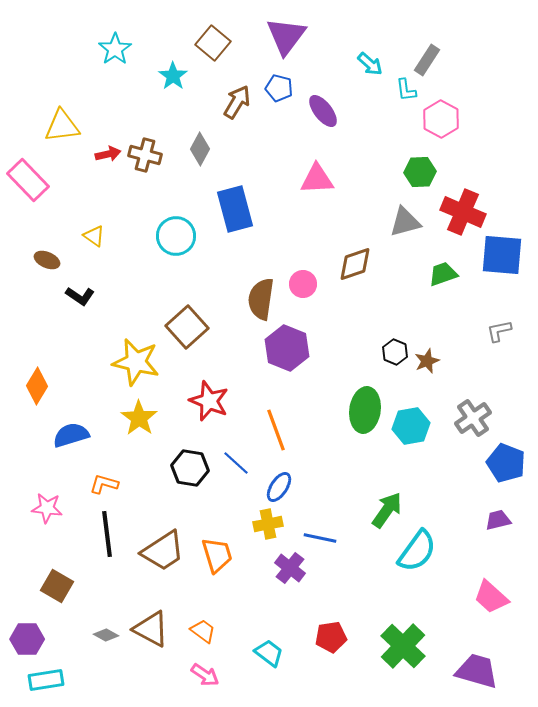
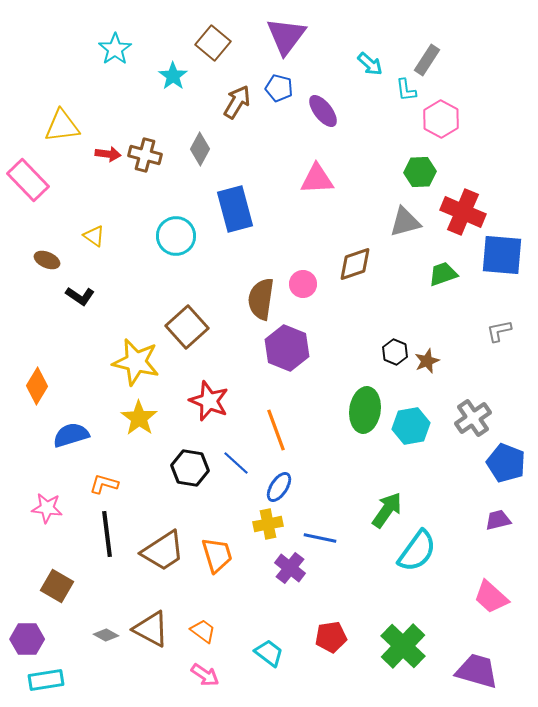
red arrow at (108, 154): rotated 20 degrees clockwise
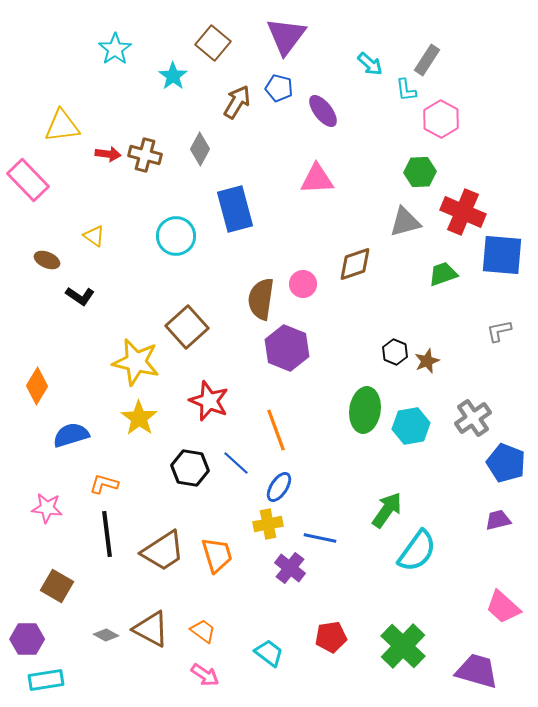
pink trapezoid at (491, 597): moved 12 px right, 10 px down
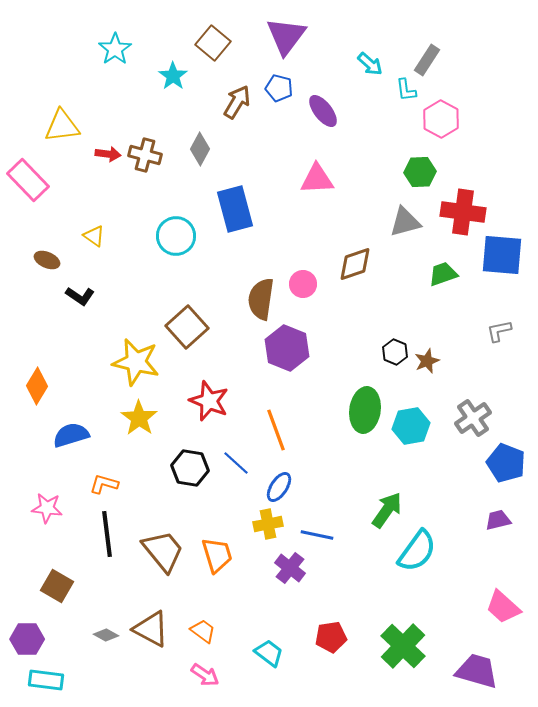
red cross at (463, 212): rotated 15 degrees counterclockwise
blue line at (320, 538): moved 3 px left, 3 px up
brown trapezoid at (163, 551): rotated 96 degrees counterclockwise
cyan rectangle at (46, 680): rotated 16 degrees clockwise
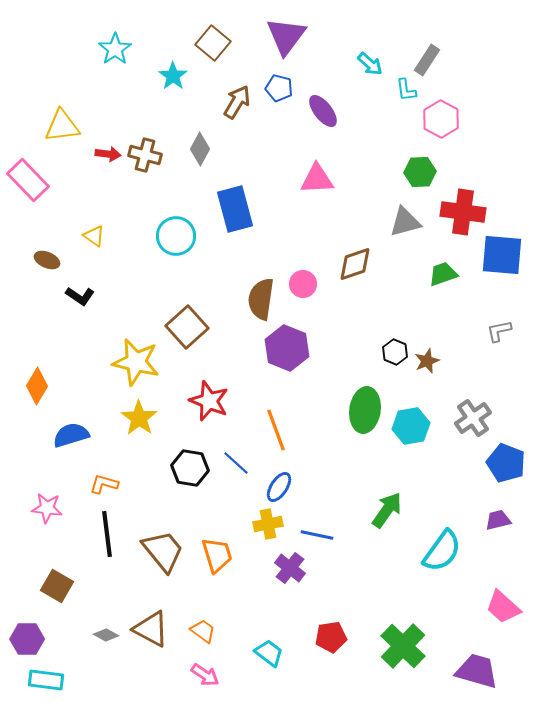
cyan semicircle at (417, 551): moved 25 px right
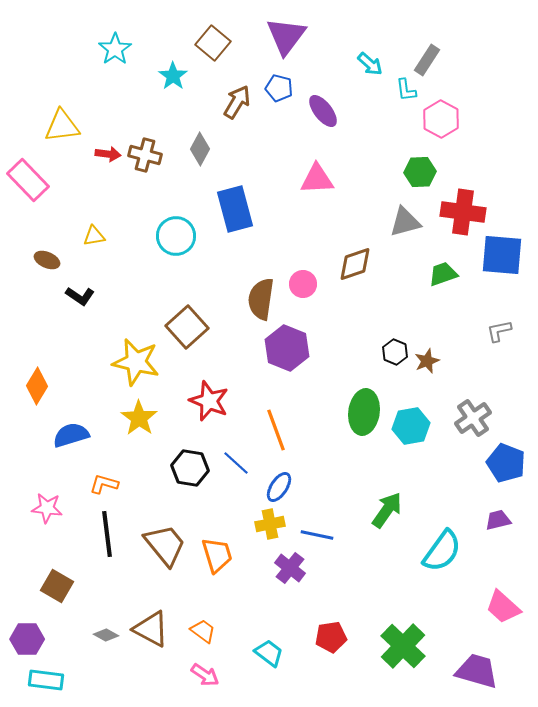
yellow triangle at (94, 236): rotated 45 degrees counterclockwise
green ellipse at (365, 410): moved 1 px left, 2 px down
yellow cross at (268, 524): moved 2 px right
brown trapezoid at (163, 551): moved 2 px right, 6 px up
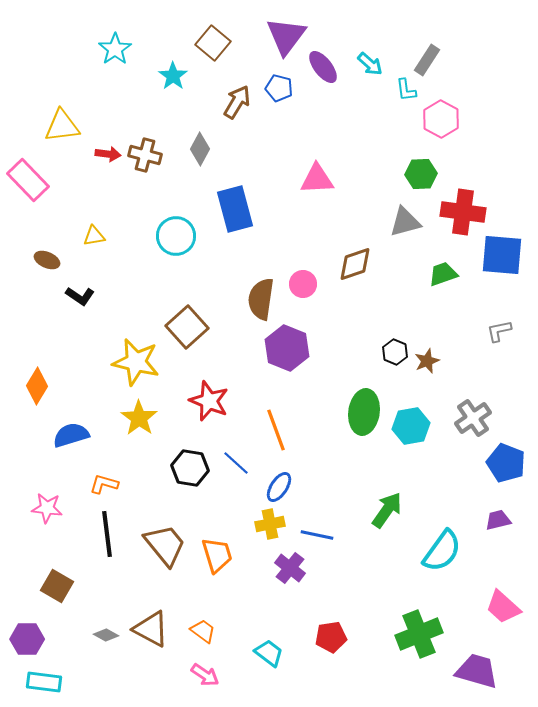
purple ellipse at (323, 111): moved 44 px up
green hexagon at (420, 172): moved 1 px right, 2 px down
green cross at (403, 646): moved 16 px right, 12 px up; rotated 24 degrees clockwise
cyan rectangle at (46, 680): moved 2 px left, 2 px down
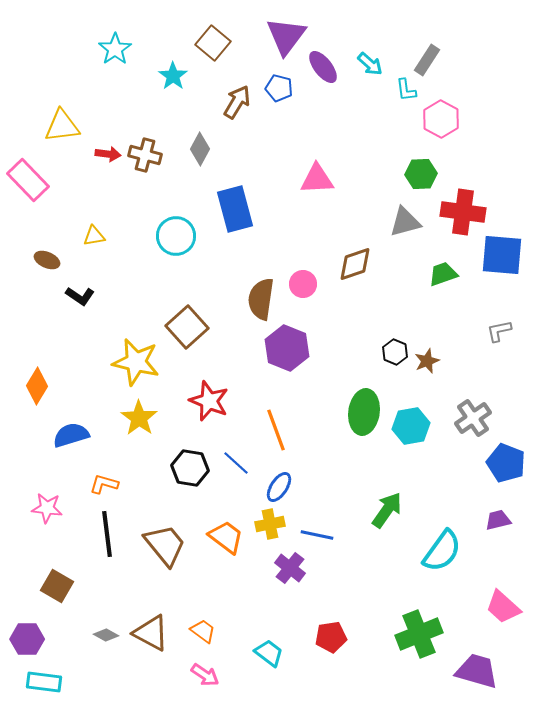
orange trapezoid at (217, 555): moved 9 px right, 18 px up; rotated 36 degrees counterclockwise
brown triangle at (151, 629): moved 4 px down
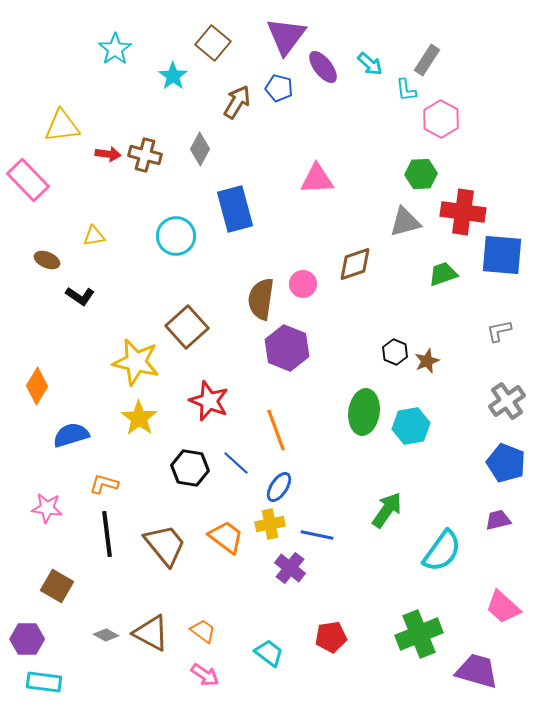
gray cross at (473, 418): moved 34 px right, 17 px up
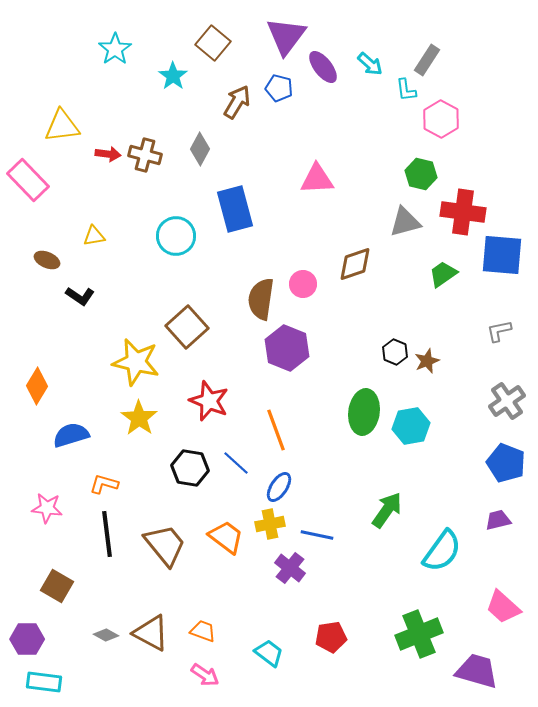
green hexagon at (421, 174): rotated 16 degrees clockwise
green trapezoid at (443, 274): rotated 16 degrees counterclockwise
orange trapezoid at (203, 631): rotated 16 degrees counterclockwise
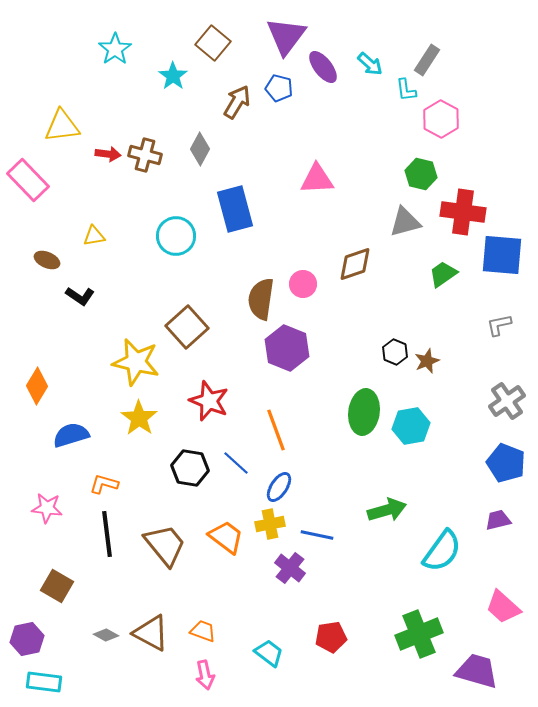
gray L-shape at (499, 331): moved 6 px up
green arrow at (387, 510): rotated 39 degrees clockwise
purple hexagon at (27, 639): rotated 12 degrees counterclockwise
pink arrow at (205, 675): rotated 44 degrees clockwise
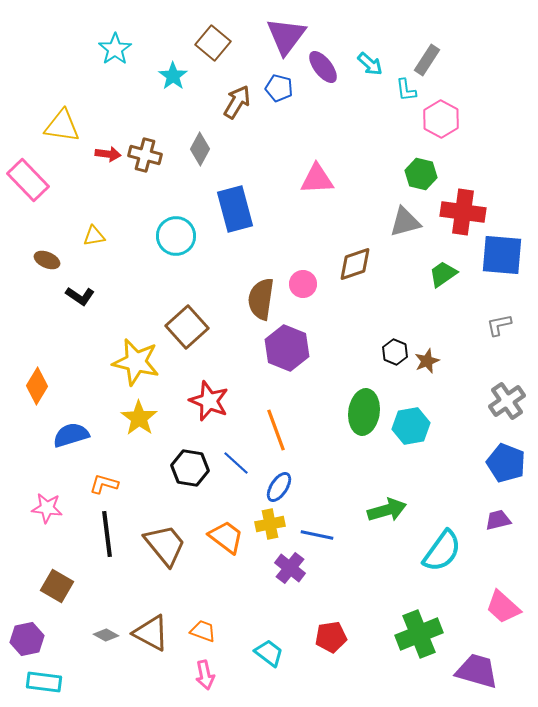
yellow triangle at (62, 126): rotated 15 degrees clockwise
